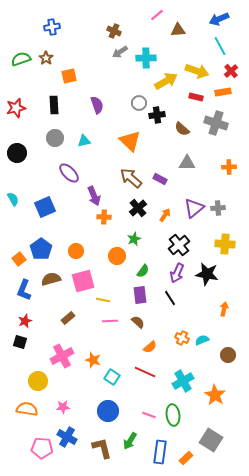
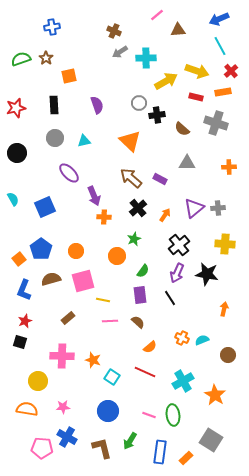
pink cross at (62, 356): rotated 30 degrees clockwise
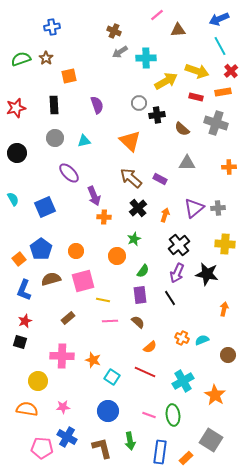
orange arrow at (165, 215): rotated 16 degrees counterclockwise
green arrow at (130, 441): rotated 42 degrees counterclockwise
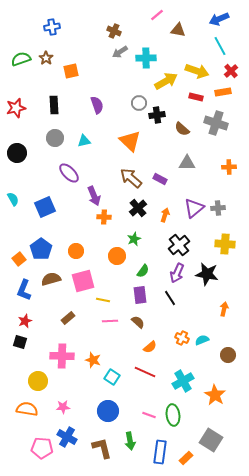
brown triangle at (178, 30): rotated 14 degrees clockwise
orange square at (69, 76): moved 2 px right, 5 px up
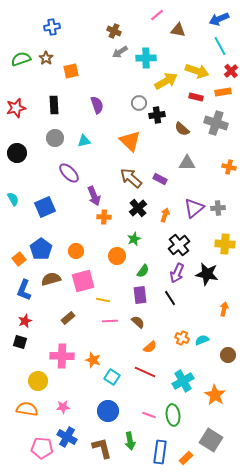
orange cross at (229, 167): rotated 16 degrees clockwise
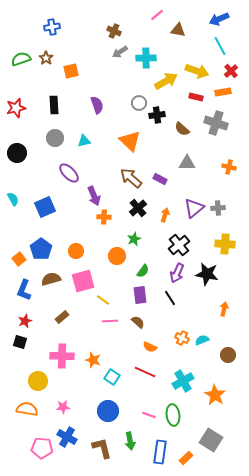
yellow line at (103, 300): rotated 24 degrees clockwise
brown rectangle at (68, 318): moved 6 px left, 1 px up
orange semicircle at (150, 347): rotated 64 degrees clockwise
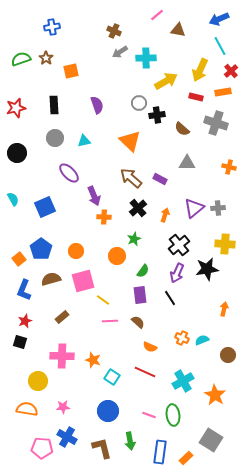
yellow arrow at (197, 71): moved 3 px right, 1 px up; rotated 95 degrees clockwise
black star at (207, 274): moved 5 px up; rotated 20 degrees counterclockwise
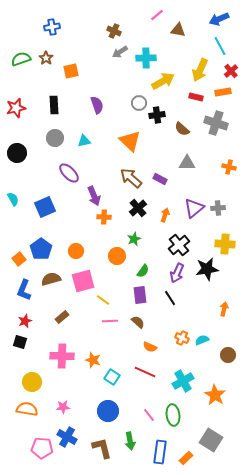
yellow arrow at (166, 81): moved 3 px left
yellow circle at (38, 381): moved 6 px left, 1 px down
pink line at (149, 415): rotated 32 degrees clockwise
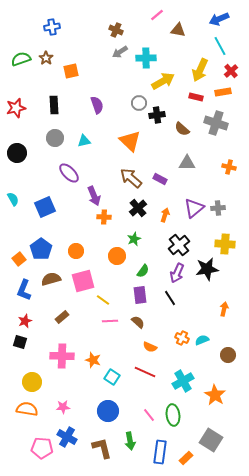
brown cross at (114, 31): moved 2 px right, 1 px up
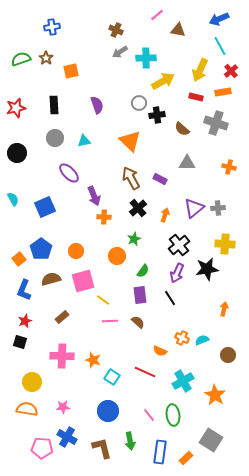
brown arrow at (131, 178): rotated 20 degrees clockwise
orange semicircle at (150, 347): moved 10 px right, 4 px down
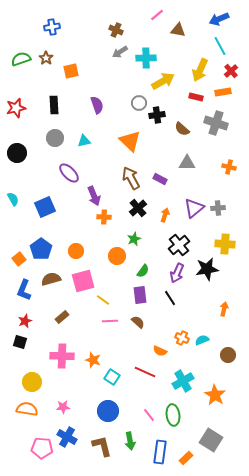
brown L-shape at (102, 448): moved 2 px up
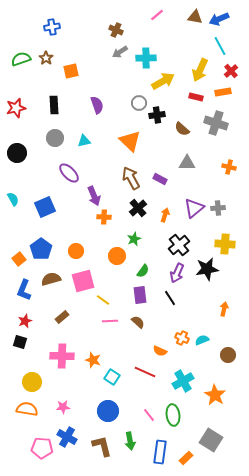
brown triangle at (178, 30): moved 17 px right, 13 px up
